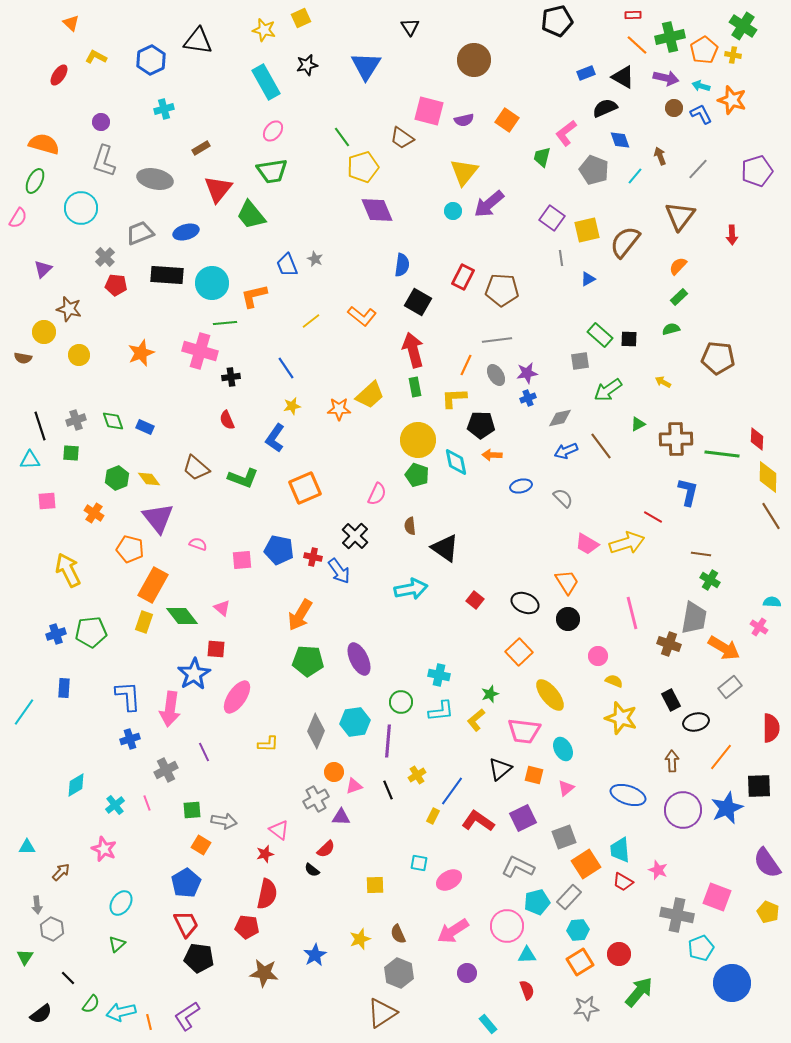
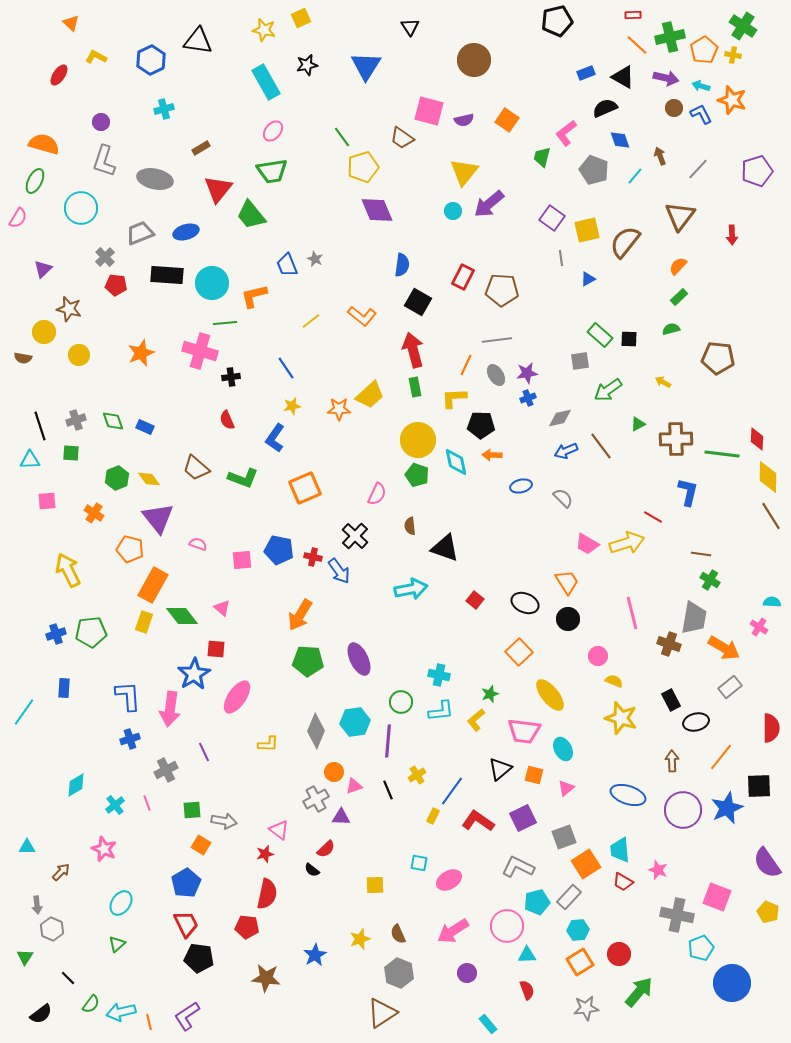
black triangle at (445, 548): rotated 16 degrees counterclockwise
brown star at (264, 973): moved 2 px right, 5 px down
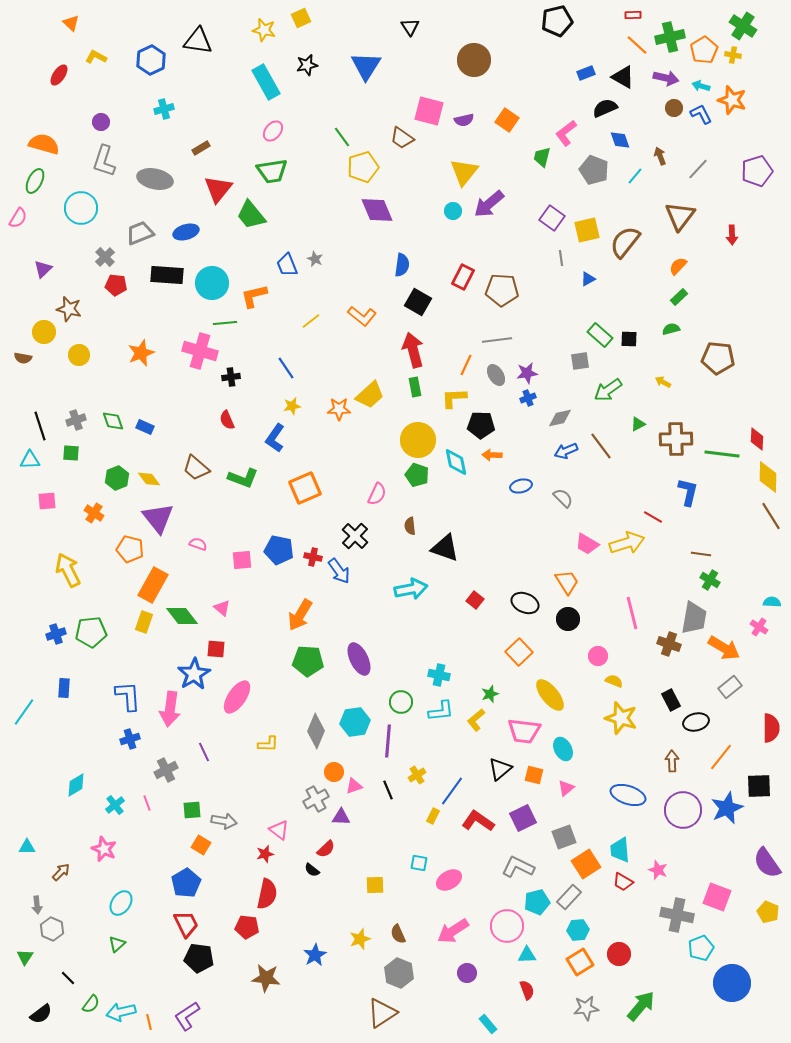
green arrow at (639, 992): moved 2 px right, 14 px down
